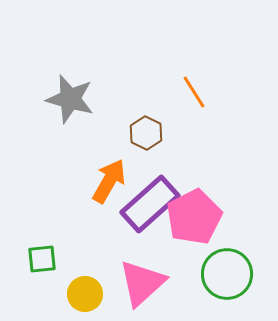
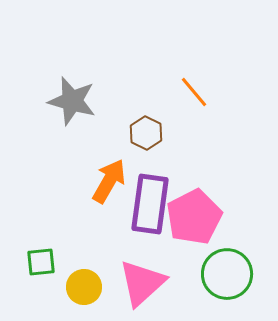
orange line: rotated 8 degrees counterclockwise
gray star: moved 2 px right, 2 px down
purple rectangle: rotated 40 degrees counterclockwise
green square: moved 1 px left, 3 px down
yellow circle: moved 1 px left, 7 px up
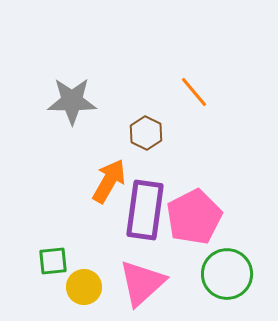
gray star: rotated 15 degrees counterclockwise
purple rectangle: moved 5 px left, 6 px down
green square: moved 12 px right, 1 px up
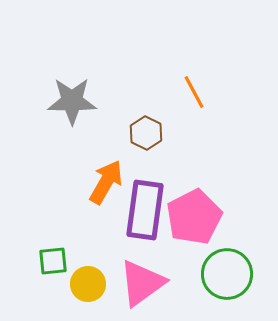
orange line: rotated 12 degrees clockwise
orange arrow: moved 3 px left, 1 px down
pink triangle: rotated 6 degrees clockwise
yellow circle: moved 4 px right, 3 px up
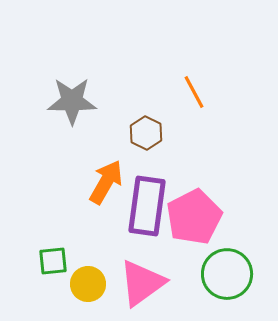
purple rectangle: moved 2 px right, 4 px up
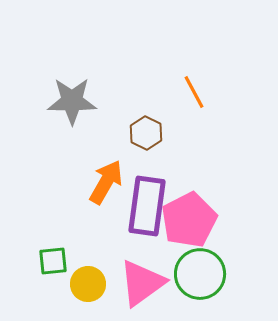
pink pentagon: moved 5 px left, 3 px down
green circle: moved 27 px left
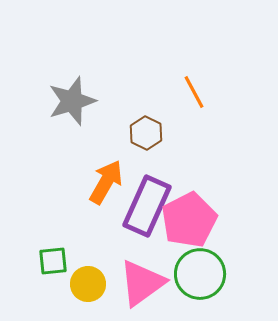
gray star: rotated 18 degrees counterclockwise
purple rectangle: rotated 16 degrees clockwise
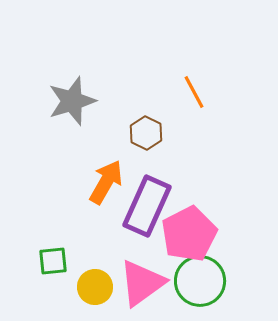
pink pentagon: moved 14 px down
green circle: moved 7 px down
yellow circle: moved 7 px right, 3 px down
